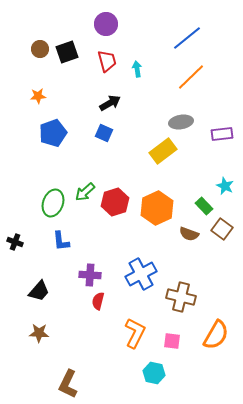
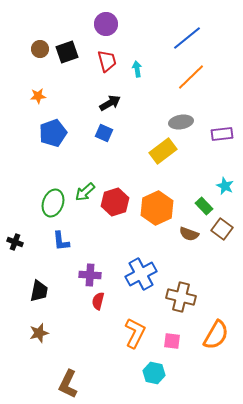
black trapezoid: rotated 30 degrees counterclockwise
brown star: rotated 18 degrees counterclockwise
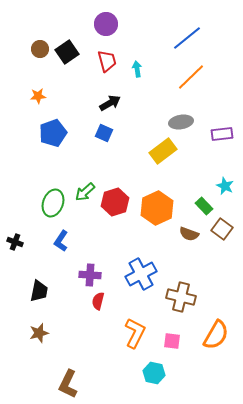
black square: rotated 15 degrees counterclockwise
blue L-shape: rotated 40 degrees clockwise
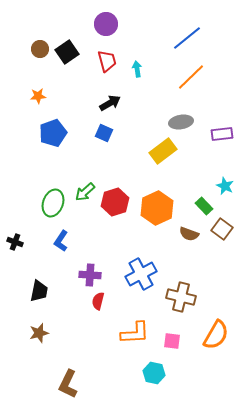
orange L-shape: rotated 60 degrees clockwise
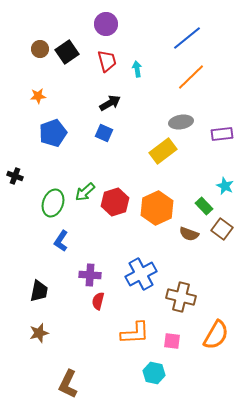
black cross: moved 66 px up
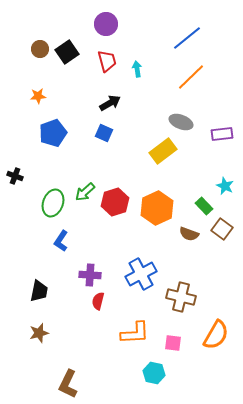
gray ellipse: rotated 30 degrees clockwise
pink square: moved 1 px right, 2 px down
